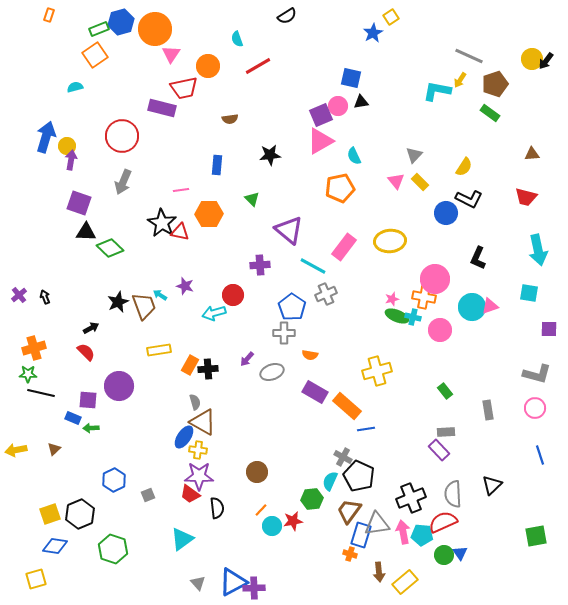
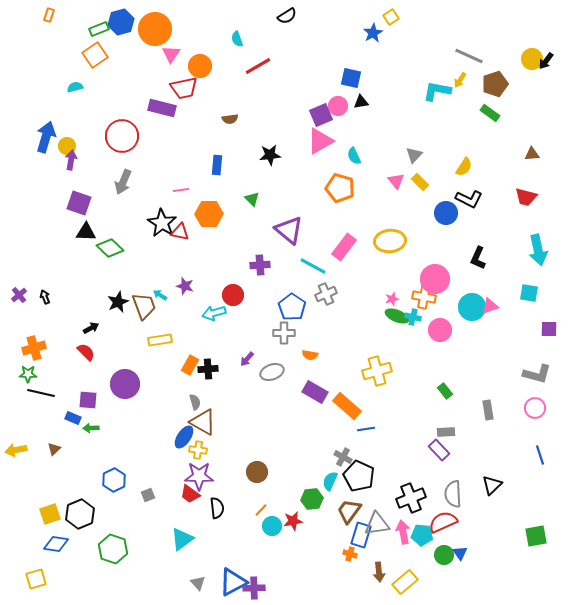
orange circle at (208, 66): moved 8 px left
orange pentagon at (340, 188): rotated 28 degrees clockwise
yellow rectangle at (159, 350): moved 1 px right, 10 px up
purple circle at (119, 386): moved 6 px right, 2 px up
blue diamond at (55, 546): moved 1 px right, 2 px up
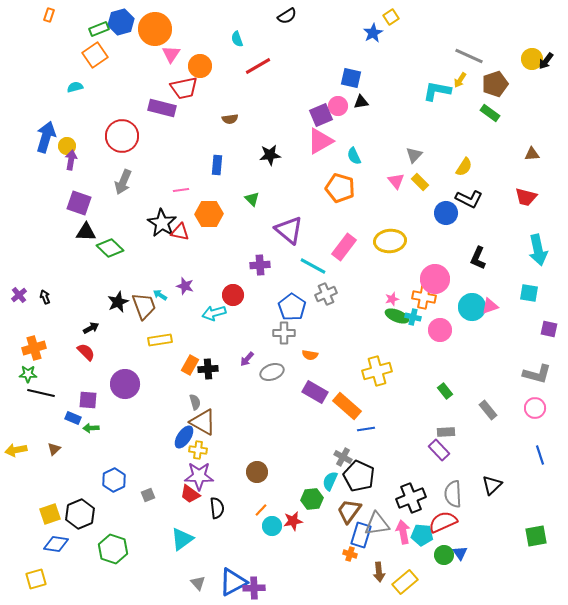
purple square at (549, 329): rotated 12 degrees clockwise
gray rectangle at (488, 410): rotated 30 degrees counterclockwise
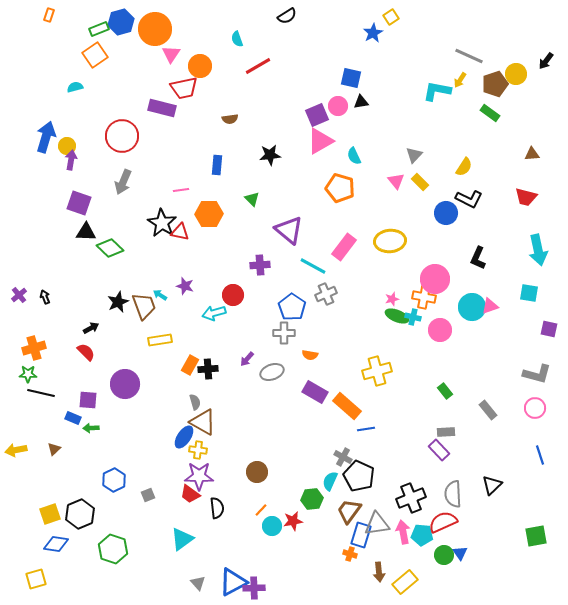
yellow circle at (532, 59): moved 16 px left, 15 px down
purple square at (321, 115): moved 4 px left
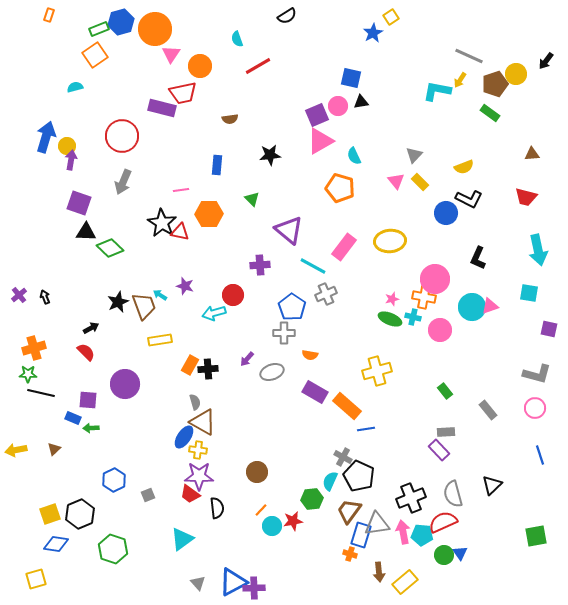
red trapezoid at (184, 88): moved 1 px left, 5 px down
yellow semicircle at (464, 167): rotated 36 degrees clockwise
green ellipse at (397, 316): moved 7 px left, 3 px down
gray semicircle at (453, 494): rotated 12 degrees counterclockwise
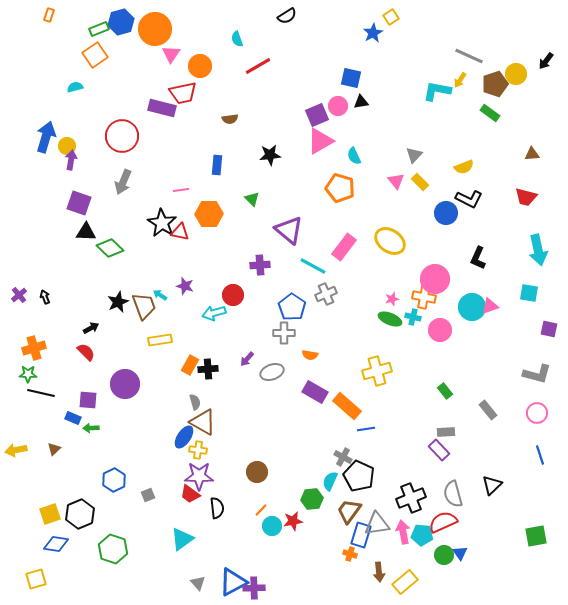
yellow ellipse at (390, 241): rotated 40 degrees clockwise
pink circle at (535, 408): moved 2 px right, 5 px down
